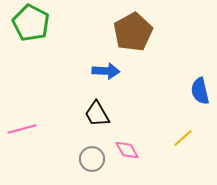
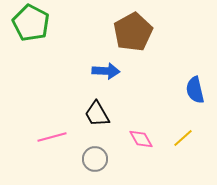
blue semicircle: moved 5 px left, 1 px up
pink line: moved 30 px right, 8 px down
pink diamond: moved 14 px right, 11 px up
gray circle: moved 3 px right
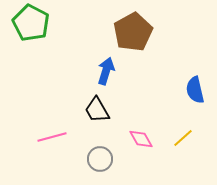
blue arrow: rotated 76 degrees counterclockwise
black trapezoid: moved 4 px up
gray circle: moved 5 px right
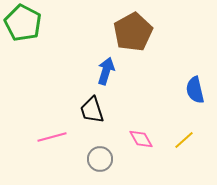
green pentagon: moved 8 px left
black trapezoid: moved 5 px left; rotated 12 degrees clockwise
yellow line: moved 1 px right, 2 px down
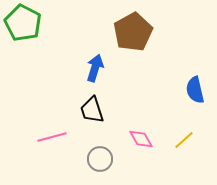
blue arrow: moved 11 px left, 3 px up
